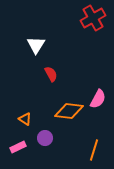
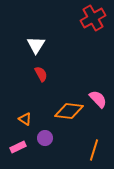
red semicircle: moved 10 px left
pink semicircle: rotated 72 degrees counterclockwise
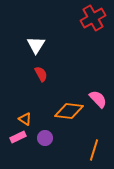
pink rectangle: moved 10 px up
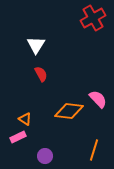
purple circle: moved 18 px down
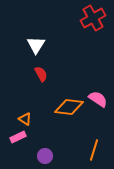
pink semicircle: rotated 12 degrees counterclockwise
orange diamond: moved 4 px up
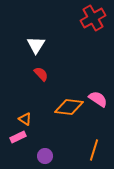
red semicircle: rotated 14 degrees counterclockwise
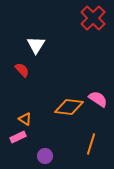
red cross: rotated 15 degrees counterclockwise
red semicircle: moved 19 px left, 4 px up
orange line: moved 3 px left, 6 px up
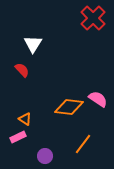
white triangle: moved 3 px left, 1 px up
orange line: moved 8 px left; rotated 20 degrees clockwise
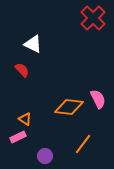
white triangle: rotated 36 degrees counterclockwise
pink semicircle: rotated 30 degrees clockwise
